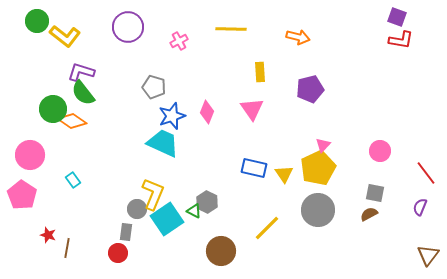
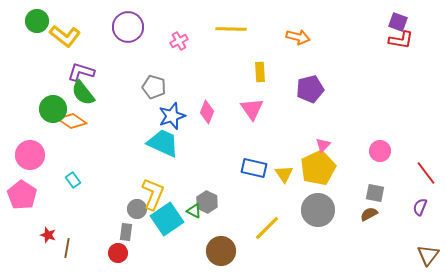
purple square at (397, 17): moved 1 px right, 5 px down
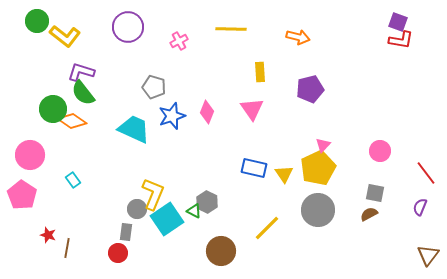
cyan trapezoid at (163, 143): moved 29 px left, 14 px up
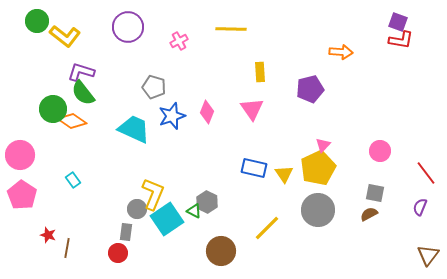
orange arrow at (298, 37): moved 43 px right, 15 px down; rotated 10 degrees counterclockwise
pink circle at (30, 155): moved 10 px left
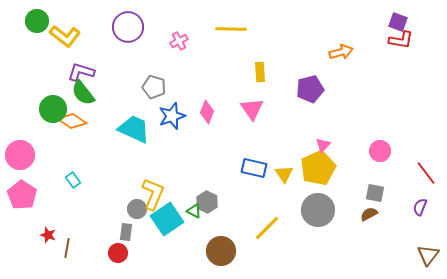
orange arrow at (341, 52): rotated 20 degrees counterclockwise
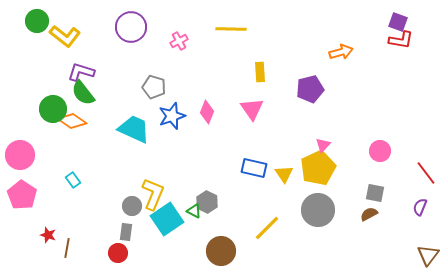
purple circle at (128, 27): moved 3 px right
gray circle at (137, 209): moved 5 px left, 3 px up
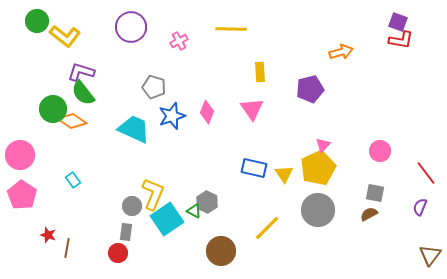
brown triangle at (428, 255): moved 2 px right
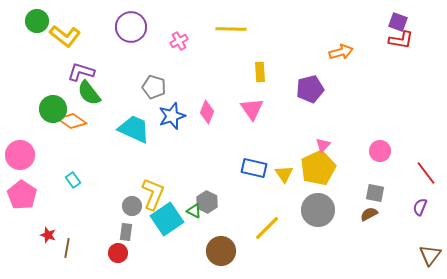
green semicircle at (83, 93): moved 6 px right
